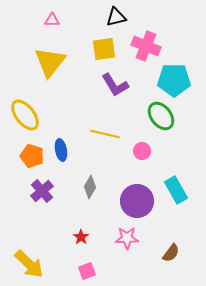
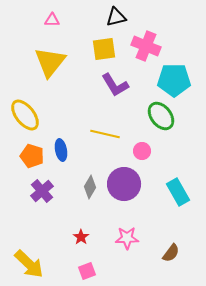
cyan rectangle: moved 2 px right, 2 px down
purple circle: moved 13 px left, 17 px up
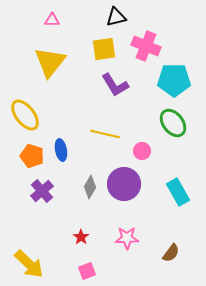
green ellipse: moved 12 px right, 7 px down
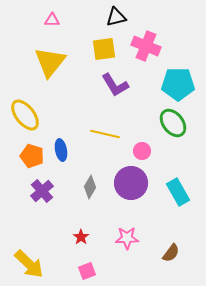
cyan pentagon: moved 4 px right, 4 px down
purple circle: moved 7 px right, 1 px up
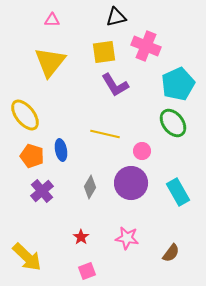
yellow square: moved 3 px down
cyan pentagon: rotated 24 degrees counterclockwise
pink star: rotated 10 degrees clockwise
yellow arrow: moved 2 px left, 7 px up
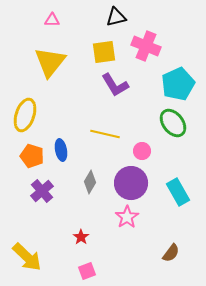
yellow ellipse: rotated 56 degrees clockwise
gray diamond: moved 5 px up
pink star: moved 21 px up; rotated 30 degrees clockwise
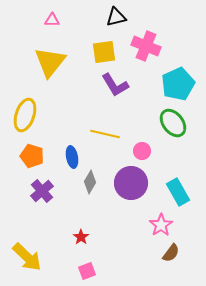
blue ellipse: moved 11 px right, 7 px down
pink star: moved 34 px right, 8 px down
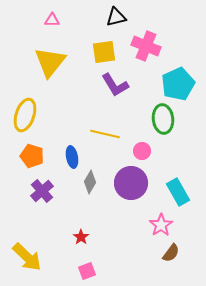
green ellipse: moved 10 px left, 4 px up; rotated 32 degrees clockwise
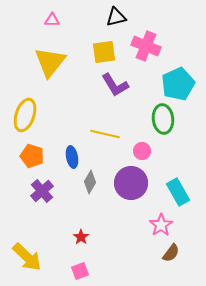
pink square: moved 7 px left
